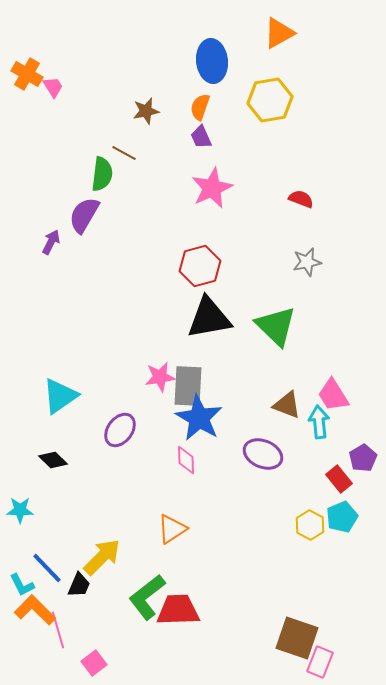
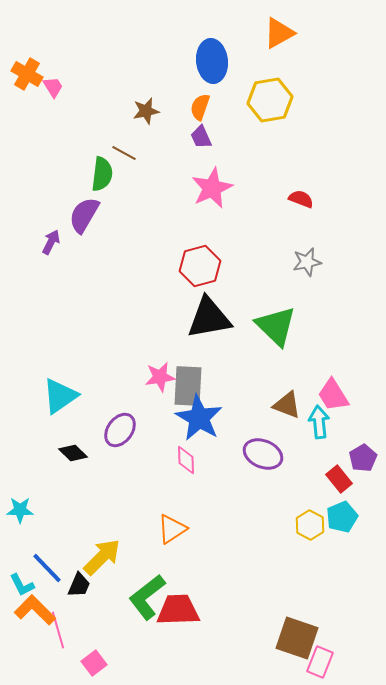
black diamond at (53, 460): moved 20 px right, 7 px up
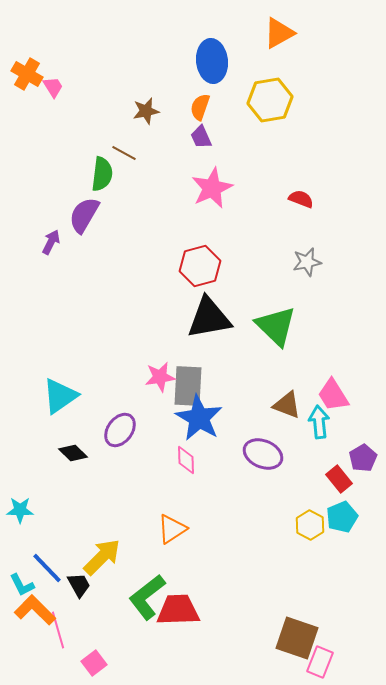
black trapezoid at (79, 585): rotated 52 degrees counterclockwise
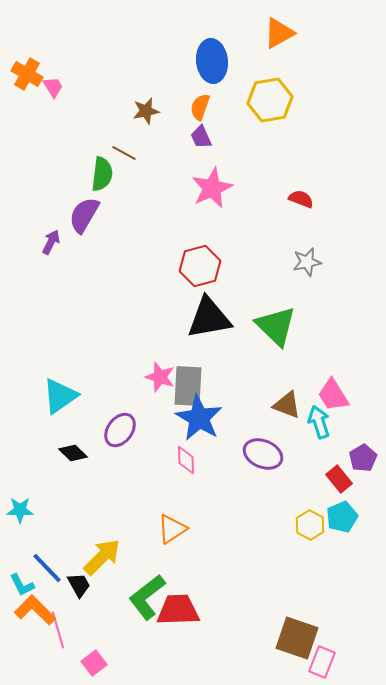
pink star at (160, 377): rotated 28 degrees clockwise
cyan arrow at (319, 422): rotated 12 degrees counterclockwise
pink rectangle at (320, 662): moved 2 px right
